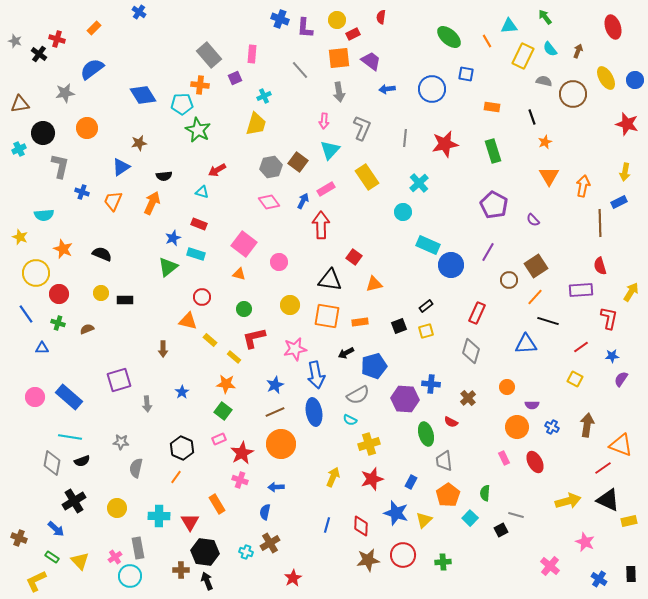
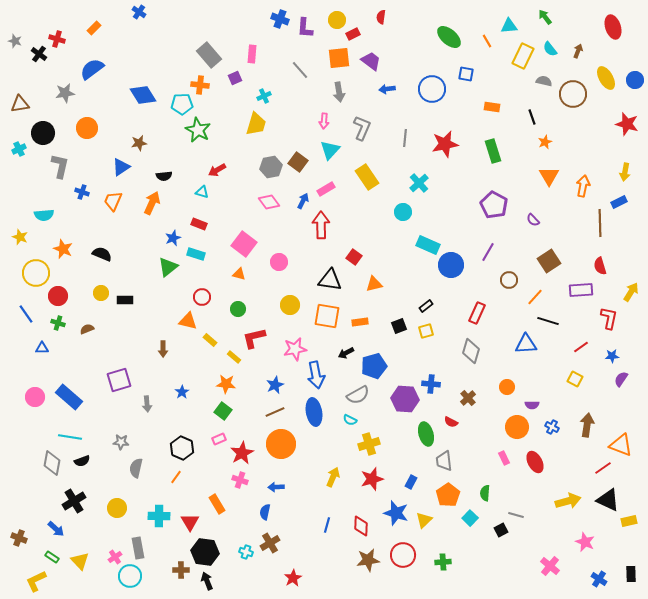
brown square at (536, 266): moved 13 px right, 5 px up
red circle at (59, 294): moved 1 px left, 2 px down
green circle at (244, 309): moved 6 px left
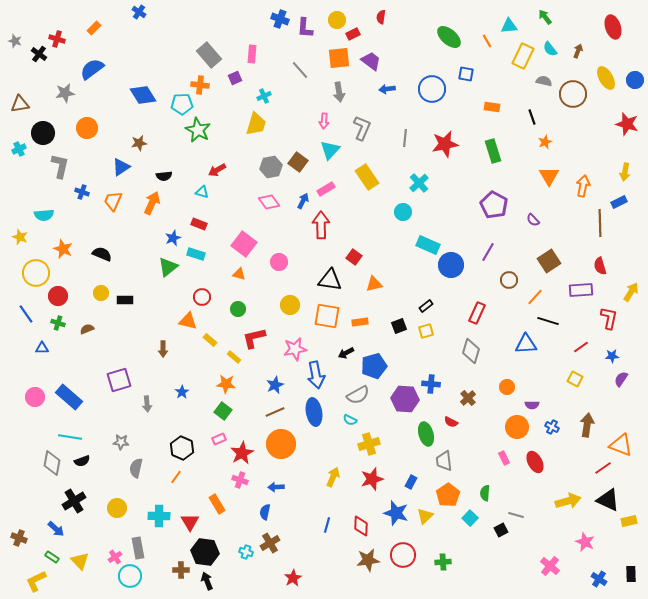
yellow triangle at (424, 520): moved 1 px right, 4 px up
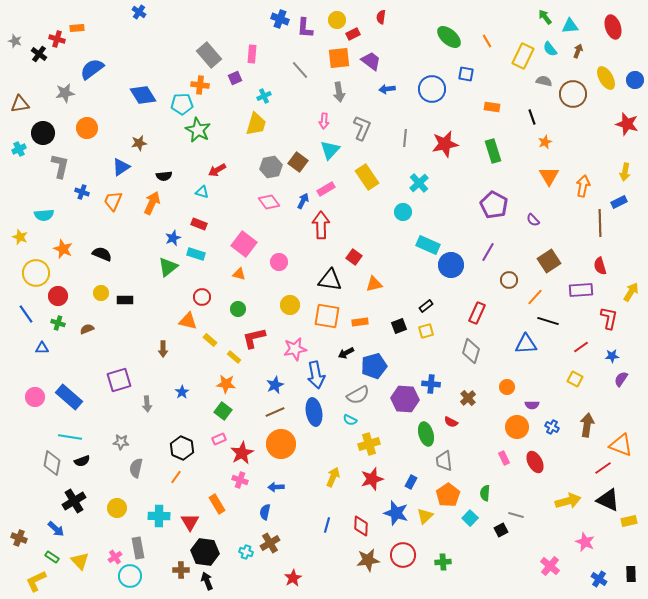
cyan triangle at (509, 26): moved 61 px right
orange rectangle at (94, 28): moved 17 px left; rotated 40 degrees clockwise
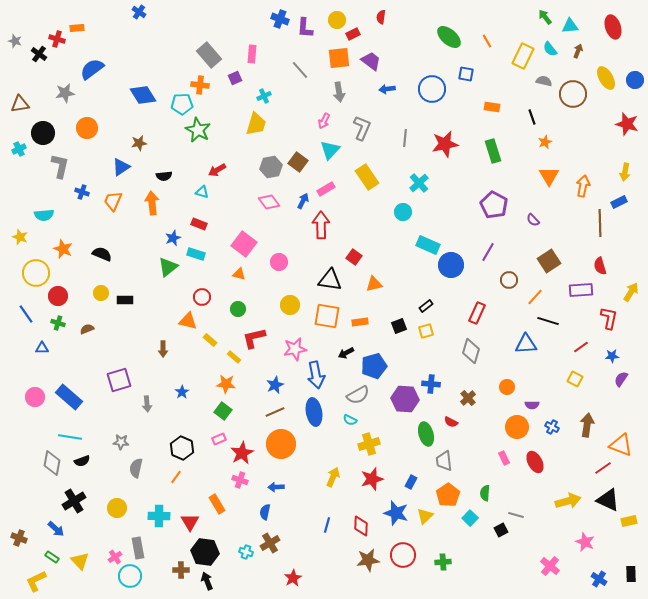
pink arrow at (324, 121): rotated 21 degrees clockwise
orange arrow at (152, 203): rotated 30 degrees counterclockwise
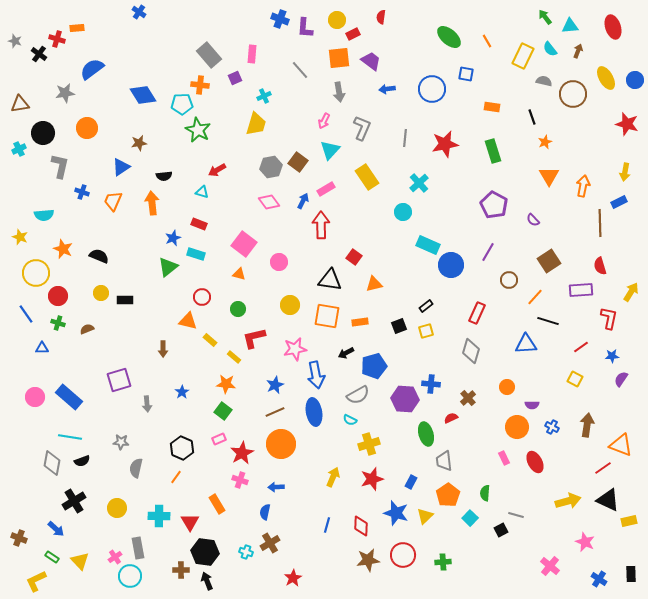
black semicircle at (102, 254): moved 3 px left, 2 px down
red semicircle at (451, 422): moved 4 px up; rotated 128 degrees clockwise
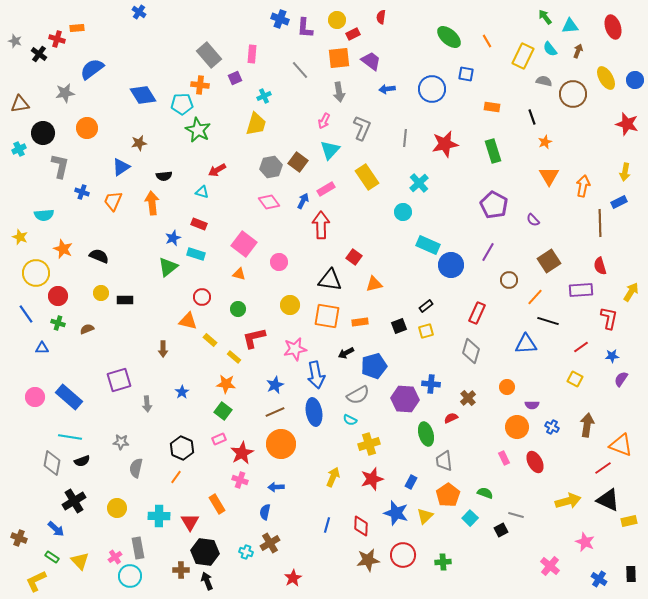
green semicircle at (485, 493): rotated 105 degrees clockwise
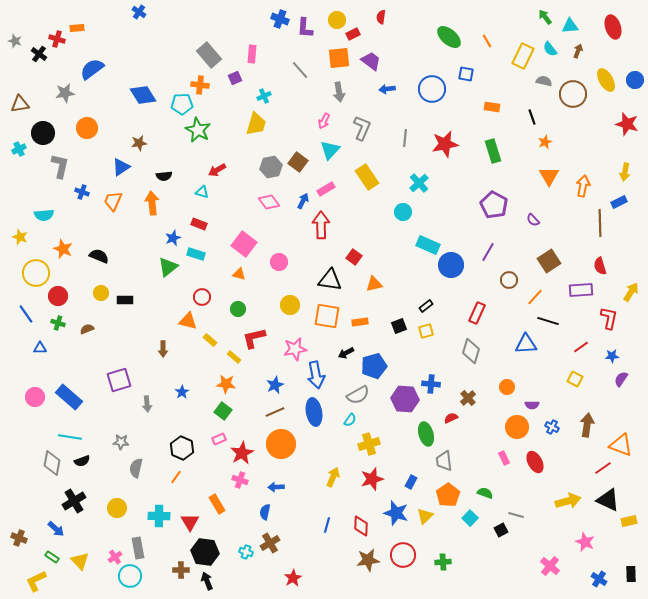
yellow ellipse at (606, 78): moved 2 px down
blue triangle at (42, 348): moved 2 px left
cyan semicircle at (350, 420): rotated 80 degrees counterclockwise
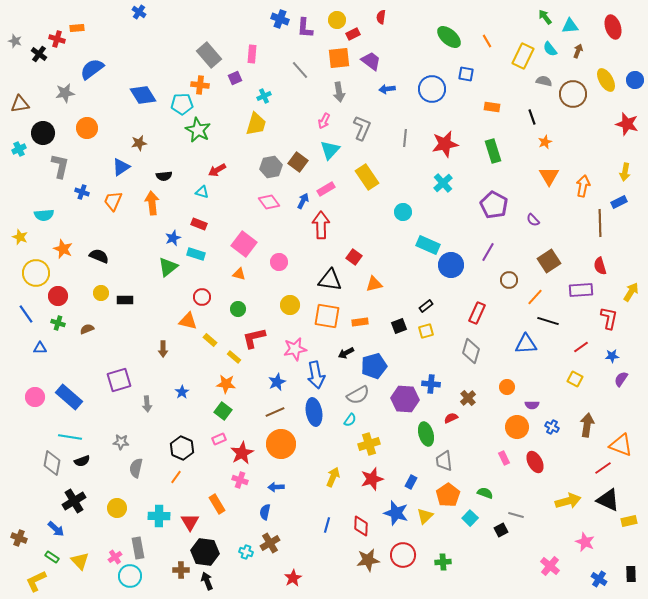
cyan cross at (419, 183): moved 24 px right
blue star at (275, 385): moved 2 px right, 3 px up
